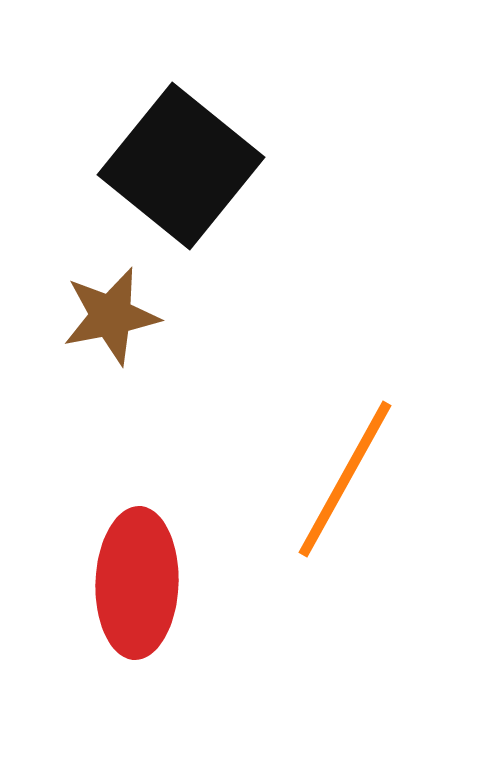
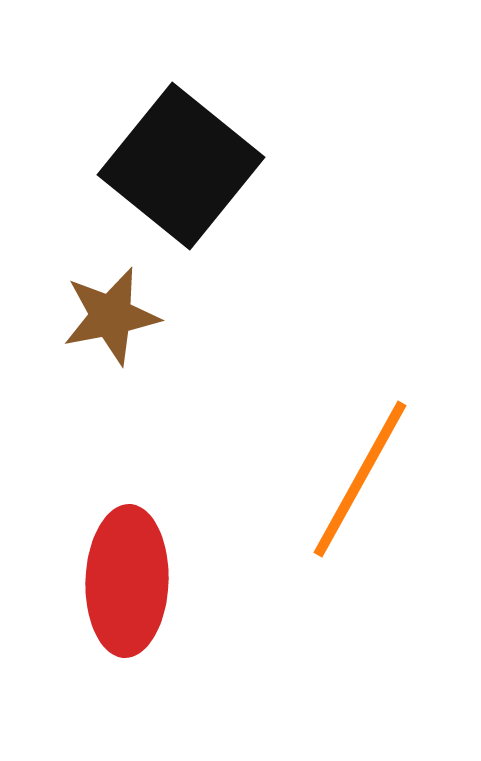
orange line: moved 15 px right
red ellipse: moved 10 px left, 2 px up
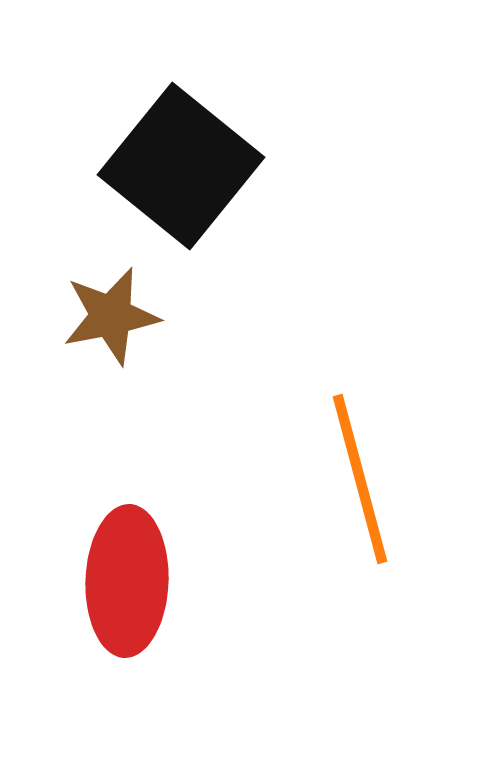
orange line: rotated 44 degrees counterclockwise
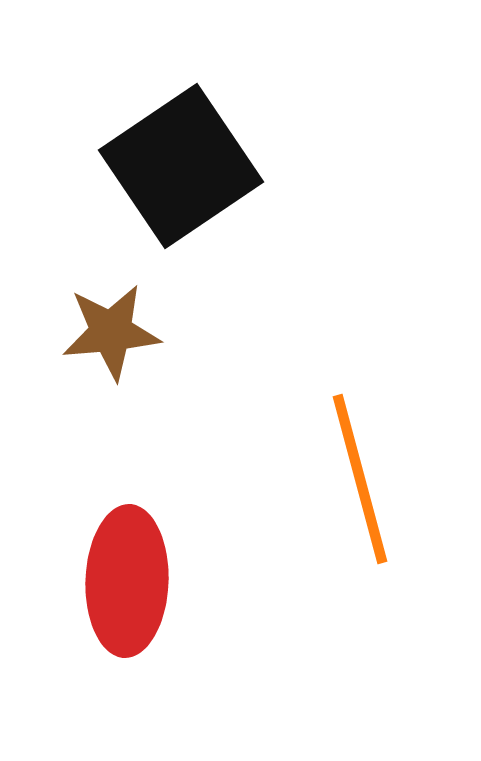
black square: rotated 17 degrees clockwise
brown star: moved 16 px down; rotated 6 degrees clockwise
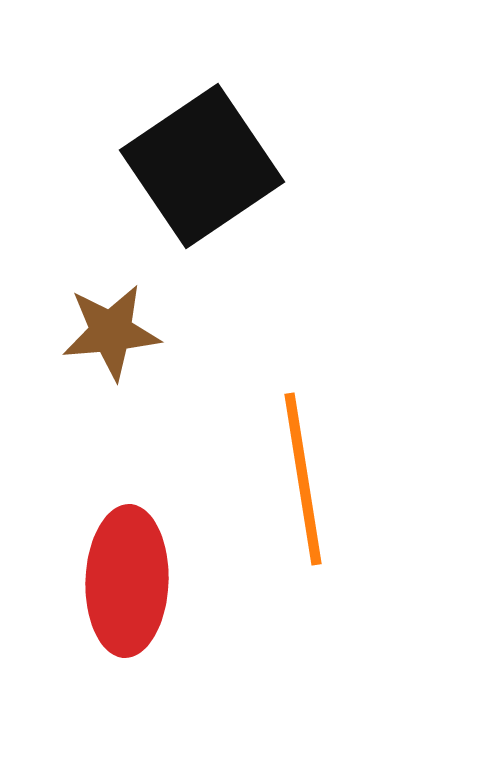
black square: moved 21 px right
orange line: moved 57 px left; rotated 6 degrees clockwise
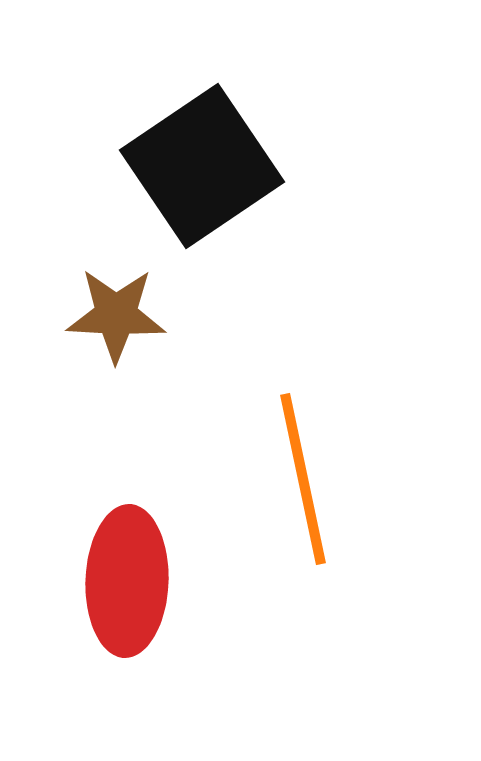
brown star: moved 5 px right, 17 px up; rotated 8 degrees clockwise
orange line: rotated 3 degrees counterclockwise
